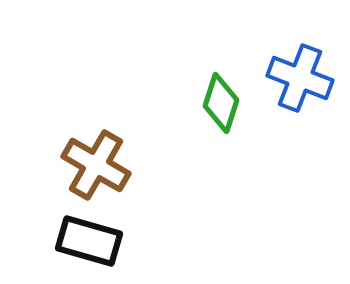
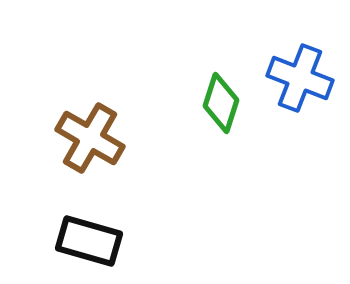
brown cross: moved 6 px left, 27 px up
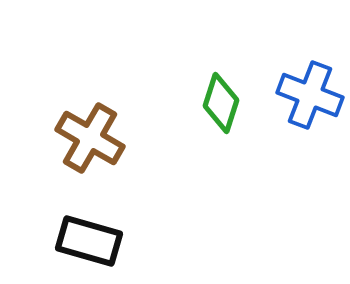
blue cross: moved 10 px right, 17 px down
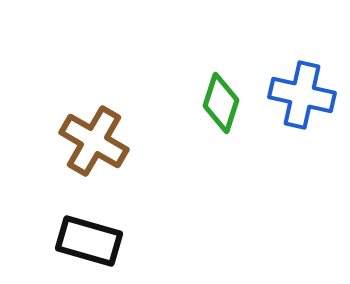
blue cross: moved 8 px left; rotated 8 degrees counterclockwise
brown cross: moved 4 px right, 3 px down
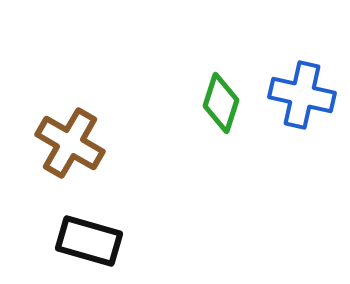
brown cross: moved 24 px left, 2 px down
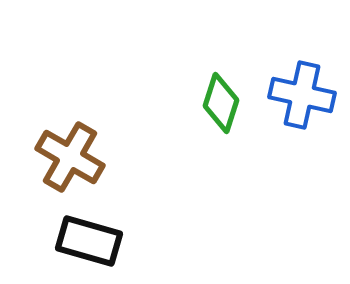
brown cross: moved 14 px down
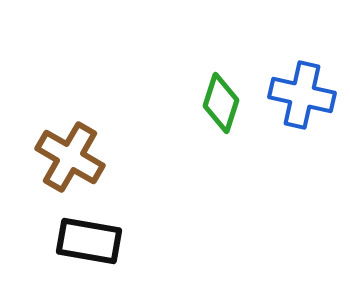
black rectangle: rotated 6 degrees counterclockwise
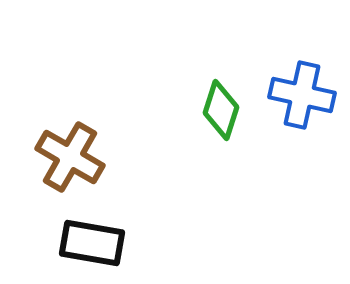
green diamond: moved 7 px down
black rectangle: moved 3 px right, 2 px down
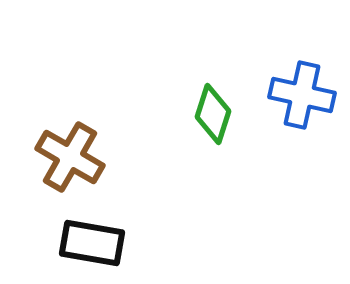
green diamond: moved 8 px left, 4 px down
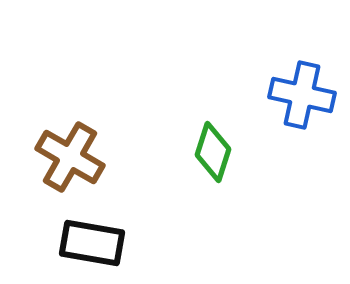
green diamond: moved 38 px down
